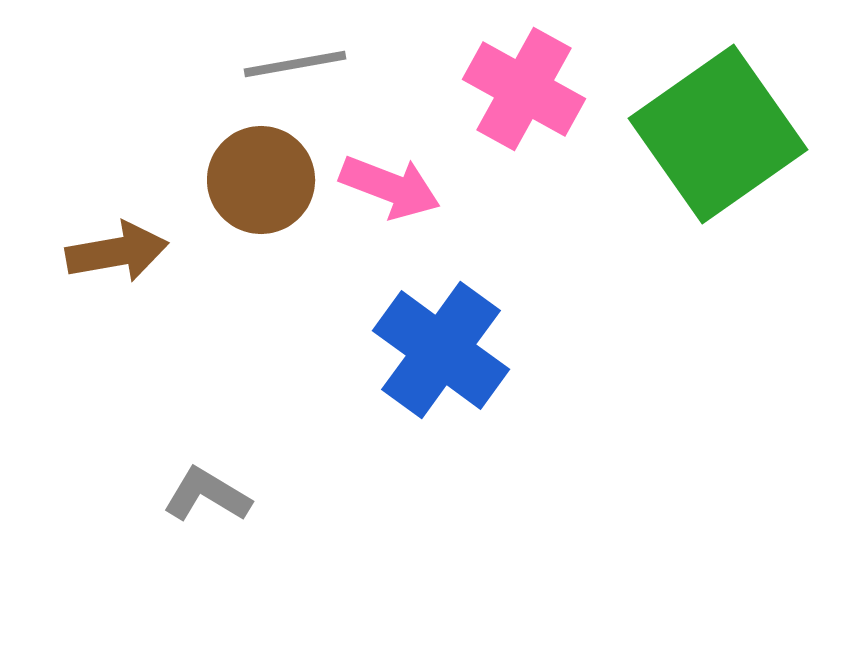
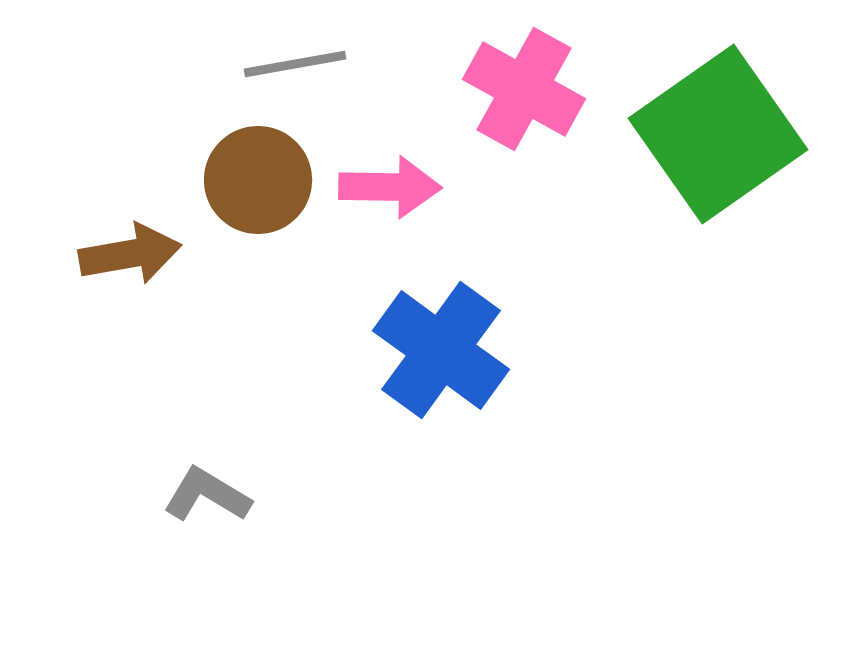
brown circle: moved 3 px left
pink arrow: rotated 20 degrees counterclockwise
brown arrow: moved 13 px right, 2 px down
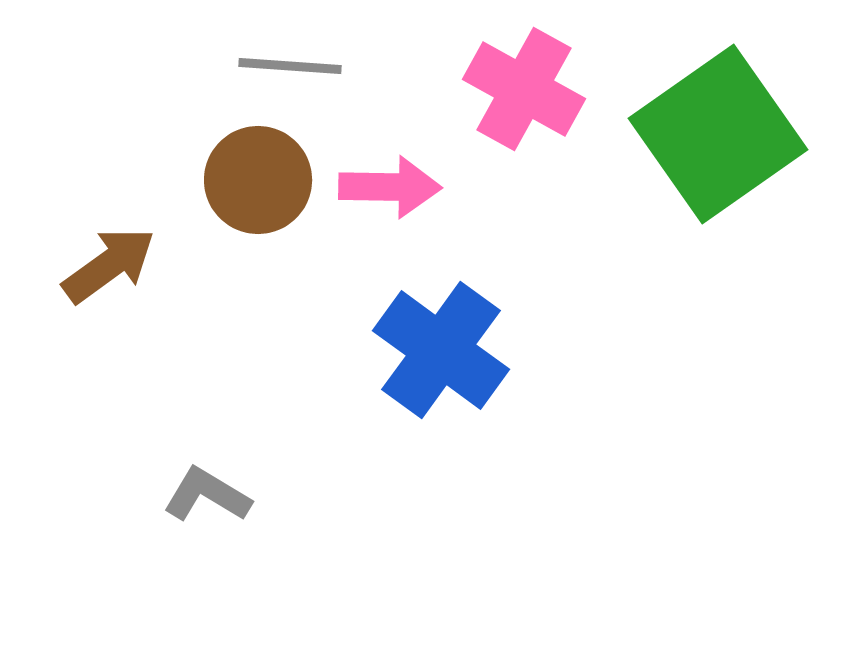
gray line: moved 5 px left, 2 px down; rotated 14 degrees clockwise
brown arrow: moved 21 px left, 11 px down; rotated 26 degrees counterclockwise
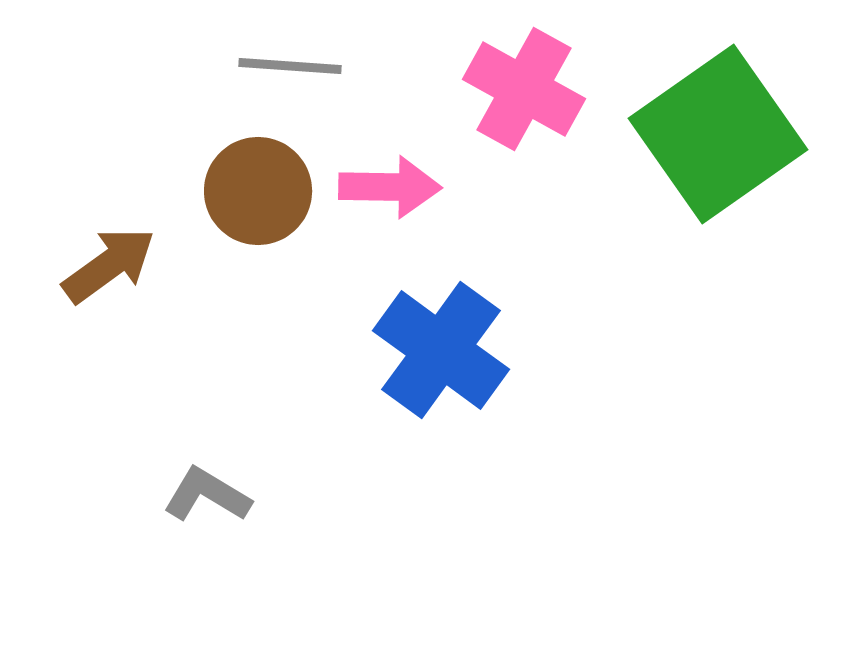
brown circle: moved 11 px down
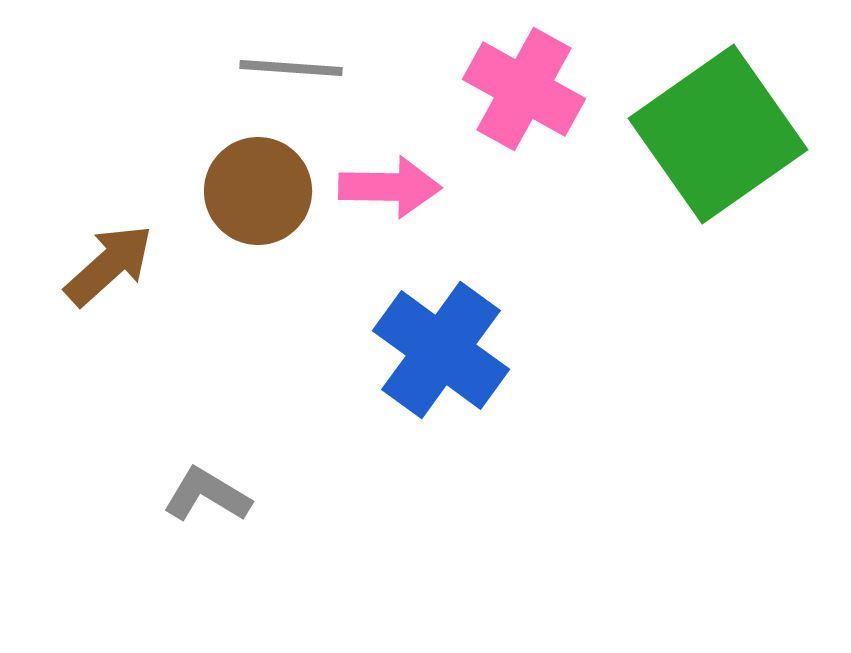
gray line: moved 1 px right, 2 px down
brown arrow: rotated 6 degrees counterclockwise
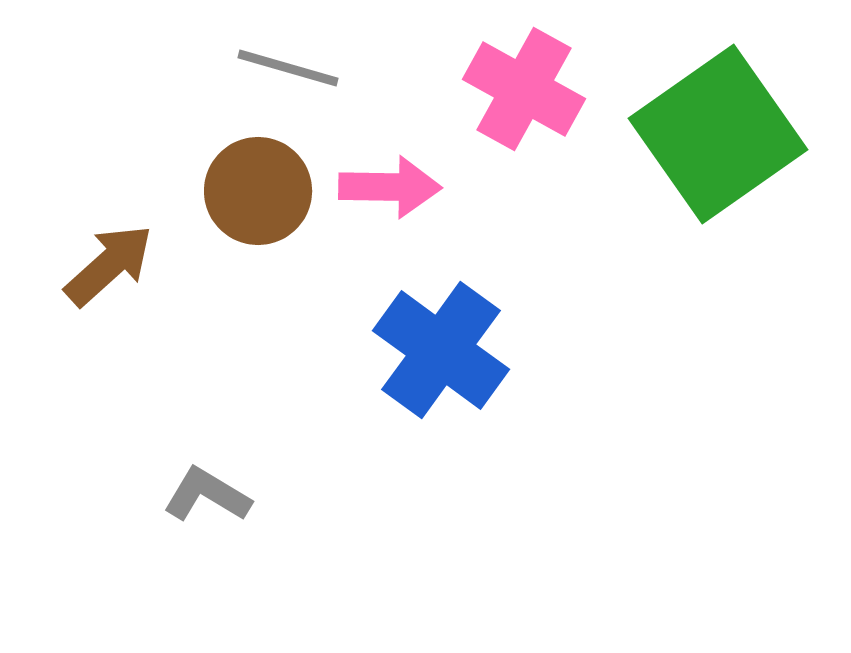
gray line: moved 3 px left; rotated 12 degrees clockwise
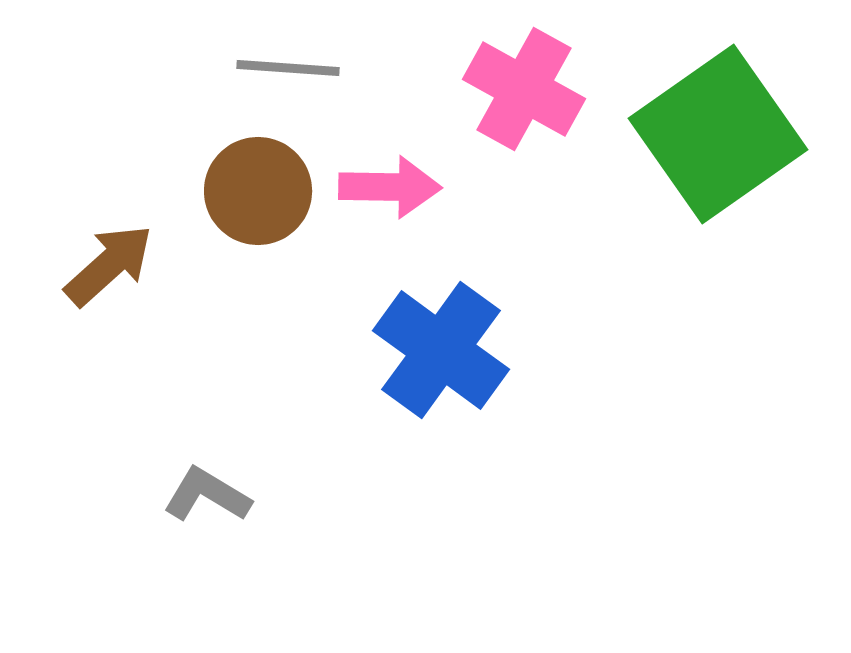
gray line: rotated 12 degrees counterclockwise
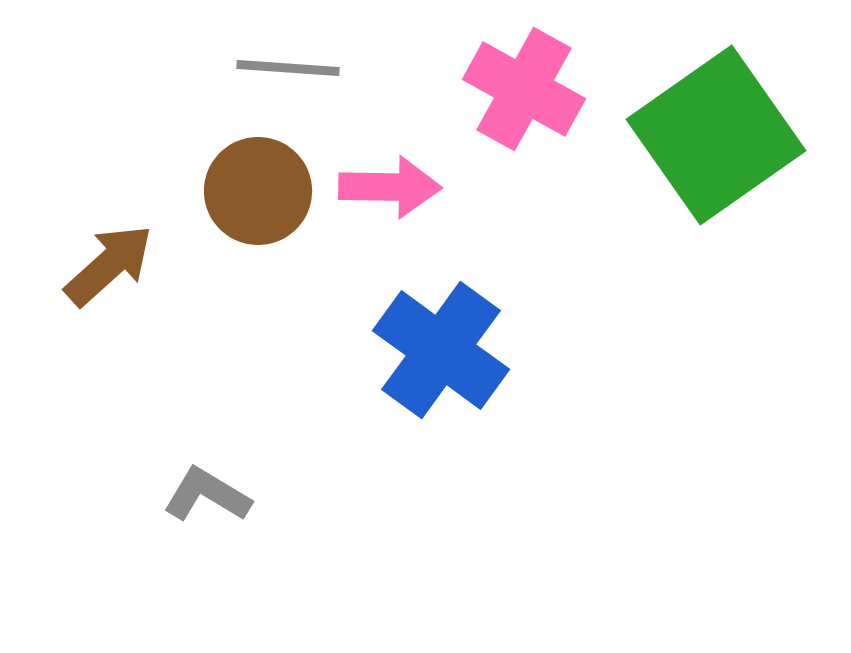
green square: moved 2 px left, 1 px down
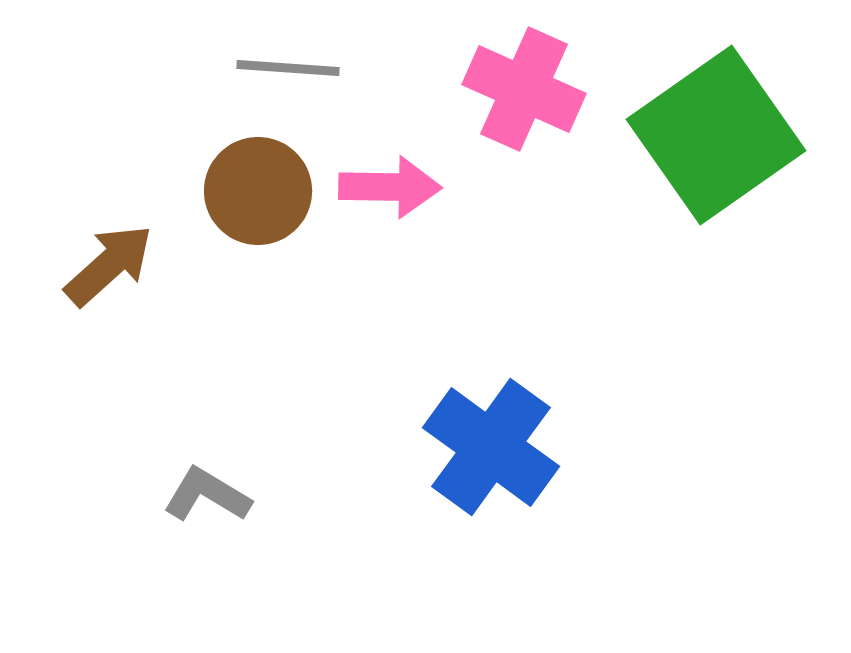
pink cross: rotated 5 degrees counterclockwise
blue cross: moved 50 px right, 97 px down
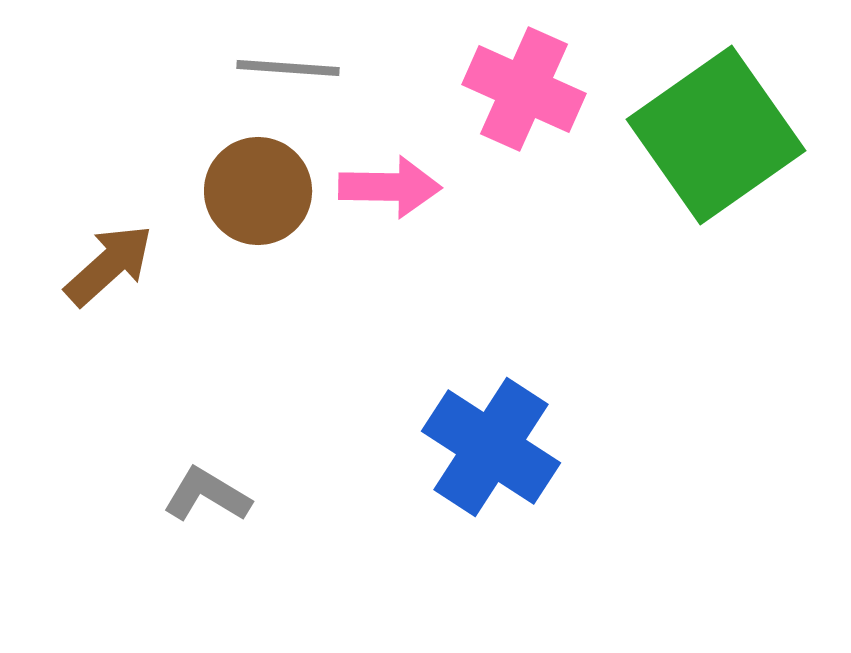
blue cross: rotated 3 degrees counterclockwise
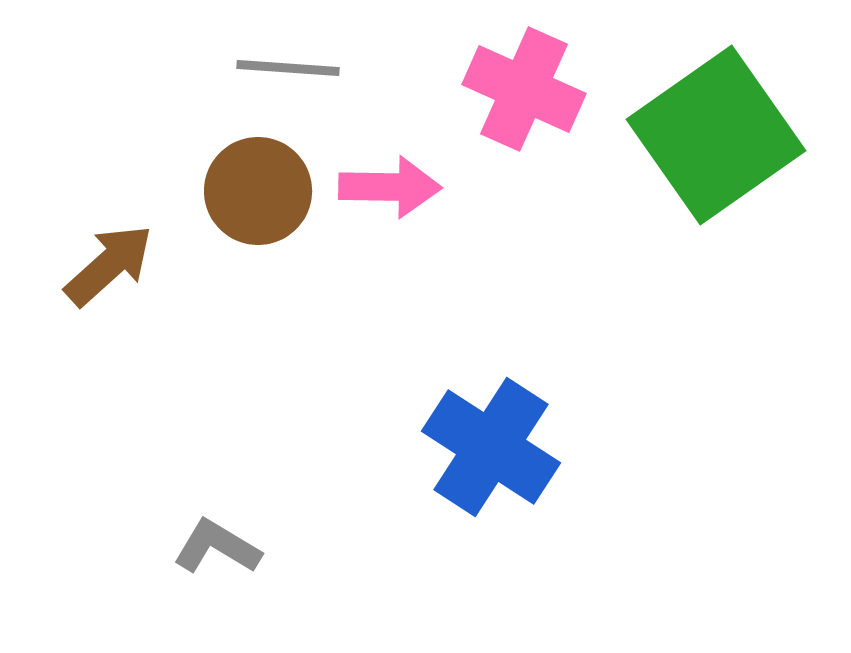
gray L-shape: moved 10 px right, 52 px down
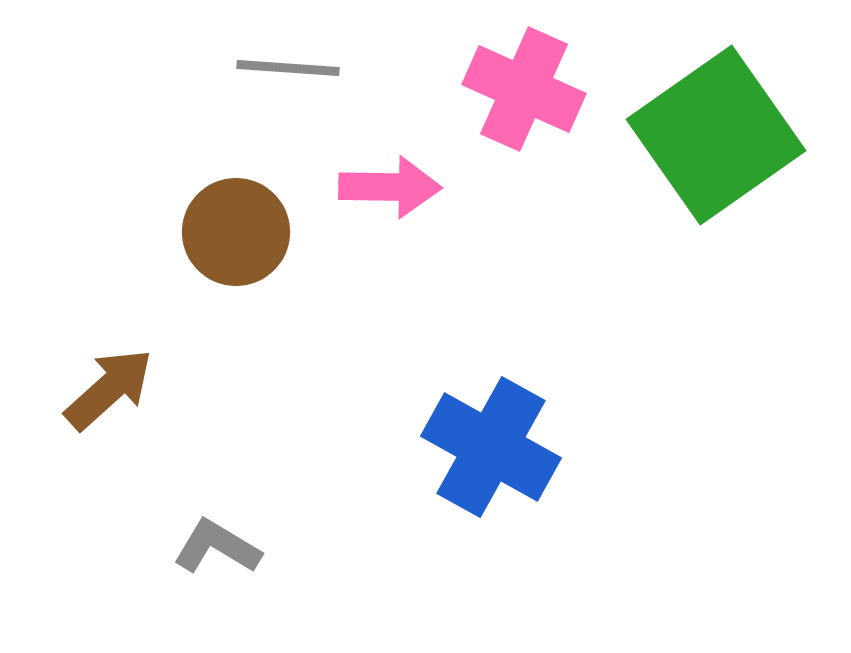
brown circle: moved 22 px left, 41 px down
brown arrow: moved 124 px down
blue cross: rotated 4 degrees counterclockwise
